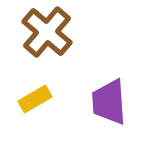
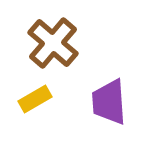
brown cross: moved 6 px right, 11 px down
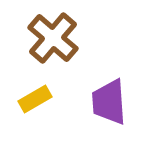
brown cross: moved 5 px up
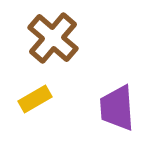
purple trapezoid: moved 8 px right, 6 px down
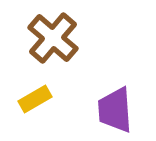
purple trapezoid: moved 2 px left, 2 px down
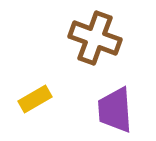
brown cross: moved 42 px right; rotated 21 degrees counterclockwise
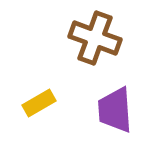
yellow rectangle: moved 4 px right, 4 px down
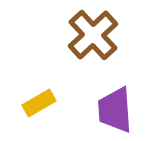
brown cross: moved 2 px left, 3 px up; rotated 27 degrees clockwise
